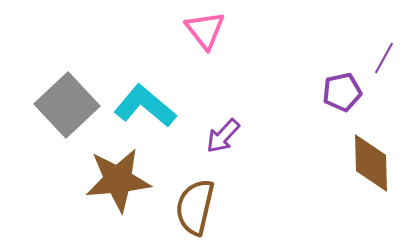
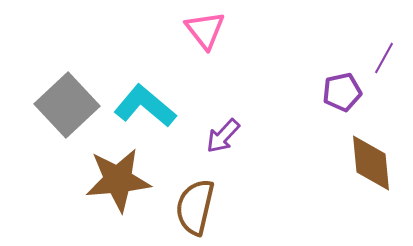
brown diamond: rotated 4 degrees counterclockwise
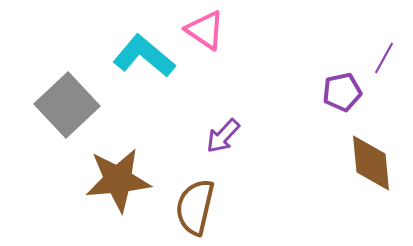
pink triangle: rotated 18 degrees counterclockwise
cyan L-shape: moved 1 px left, 50 px up
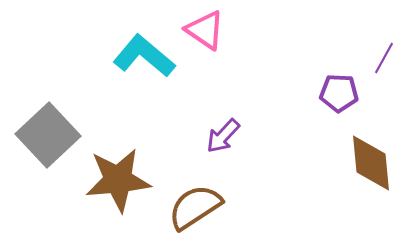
purple pentagon: moved 3 px left, 1 px down; rotated 15 degrees clockwise
gray square: moved 19 px left, 30 px down
brown semicircle: rotated 44 degrees clockwise
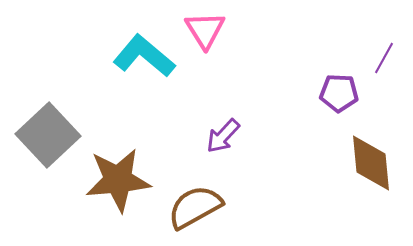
pink triangle: rotated 24 degrees clockwise
brown semicircle: rotated 4 degrees clockwise
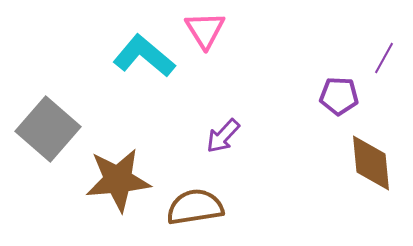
purple pentagon: moved 3 px down
gray square: moved 6 px up; rotated 6 degrees counterclockwise
brown semicircle: rotated 20 degrees clockwise
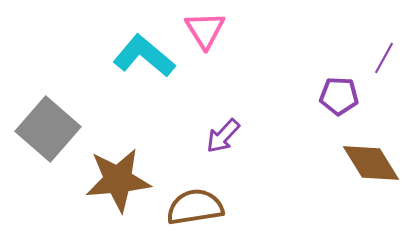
brown diamond: rotated 26 degrees counterclockwise
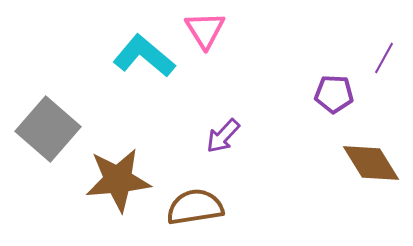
purple pentagon: moved 5 px left, 2 px up
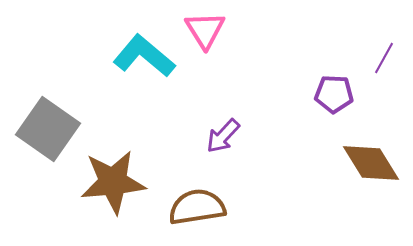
gray square: rotated 6 degrees counterclockwise
brown star: moved 5 px left, 2 px down
brown semicircle: moved 2 px right
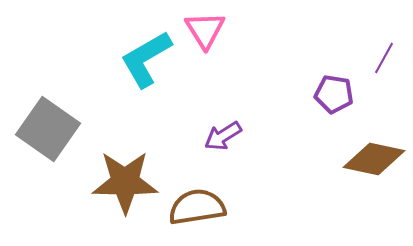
cyan L-shape: moved 2 px right, 3 px down; rotated 70 degrees counterclockwise
purple pentagon: rotated 6 degrees clockwise
purple arrow: rotated 15 degrees clockwise
brown diamond: moved 3 px right, 4 px up; rotated 46 degrees counterclockwise
brown star: moved 12 px right; rotated 6 degrees clockwise
